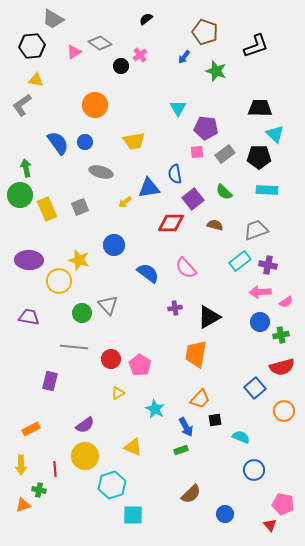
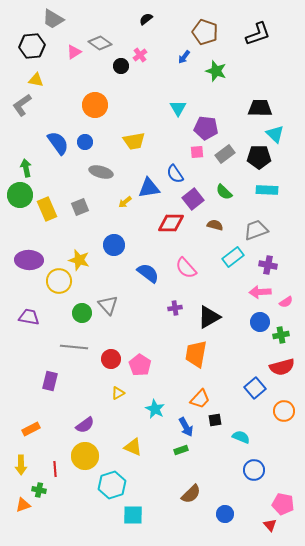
black L-shape at (256, 46): moved 2 px right, 12 px up
blue semicircle at (175, 174): rotated 24 degrees counterclockwise
cyan rectangle at (240, 261): moved 7 px left, 4 px up
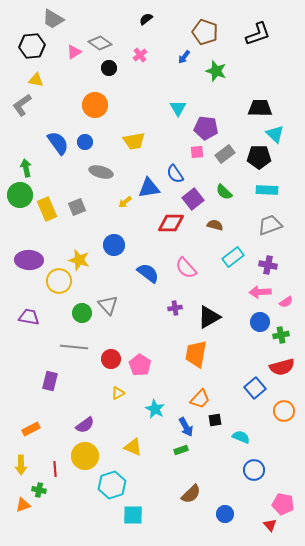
black circle at (121, 66): moved 12 px left, 2 px down
gray square at (80, 207): moved 3 px left
gray trapezoid at (256, 230): moved 14 px right, 5 px up
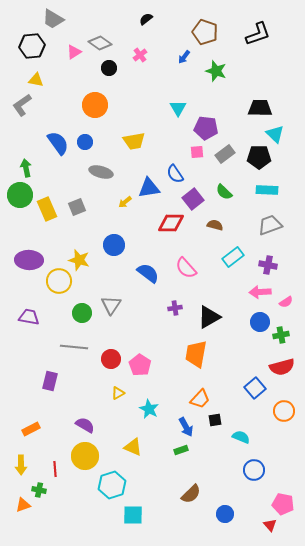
gray triangle at (108, 305): moved 3 px right; rotated 15 degrees clockwise
cyan star at (155, 409): moved 6 px left
purple semicircle at (85, 425): rotated 114 degrees counterclockwise
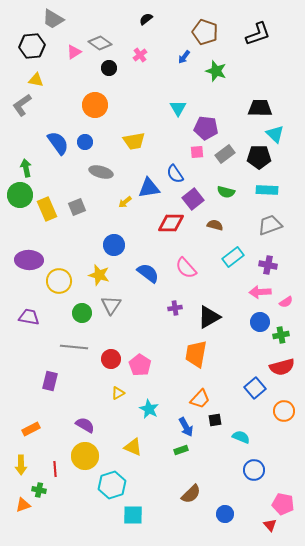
green semicircle at (224, 192): moved 2 px right; rotated 30 degrees counterclockwise
yellow star at (79, 260): moved 20 px right, 15 px down
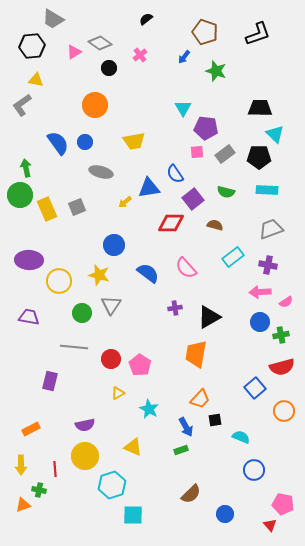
cyan triangle at (178, 108): moved 5 px right
gray trapezoid at (270, 225): moved 1 px right, 4 px down
purple semicircle at (85, 425): rotated 138 degrees clockwise
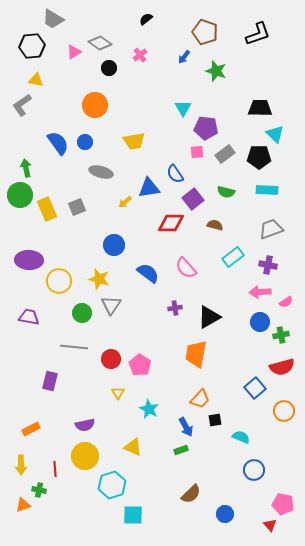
yellow star at (99, 275): moved 4 px down
yellow triangle at (118, 393): rotated 32 degrees counterclockwise
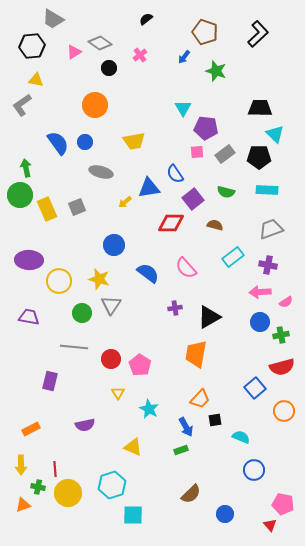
black L-shape at (258, 34): rotated 24 degrees counterclockwise
yellow circle at (85, 456): moved 17 px left, 37 px down
green cross at (39, 490): moved 1 px left, 3 px up
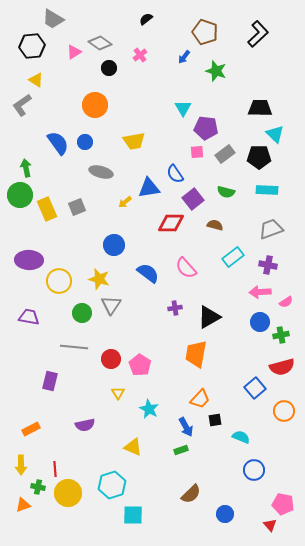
yellow triangle at (36, 80): rotated 21 degrees clockwise
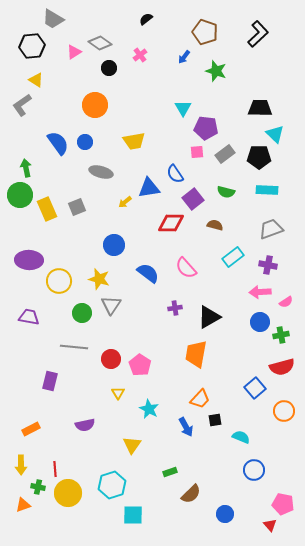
yellow triangle at (133, 447): moved 1 px left, 2 px up; rotated 42 degrees clockwise
green rectangle at (181, 450): moved 11 px left, 22 px down
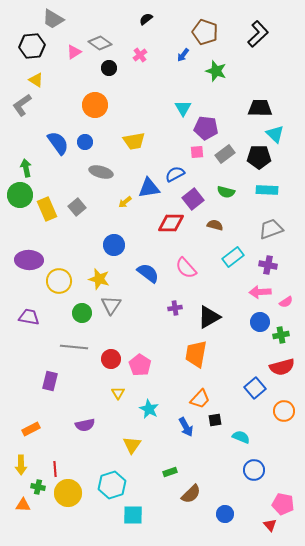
blue arrow at (184, 57): moved 1 px left, 2 px up
blue semicircle at (175, 174): rotated 96 degrees clockwise
gray square at (77, 207): rotated 18 degrees counterclockwise
orange triangle at (23, 505): rotated 21 degrees clockwise
